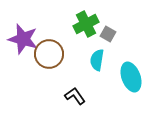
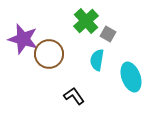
green cross: moved 3 px up; rotated 15 degrees counterclockwise
black L-shape: moved 1 px left
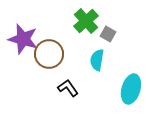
cyan ellipse: moved 12 px down; rotated 36 degrees clockwise
black L-shape: moved 6 px left, 8 px up
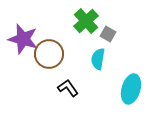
cyan semicircle: moved 1 px right, 1 px up
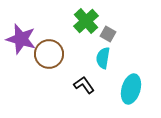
purple star: moved 2 px left
cyan semicircle: moved 5 px right, 1 px up
black L-shape: moved 16 px right, 3 px up
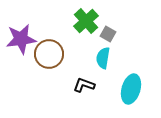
purple star: rotated 24 degrees counterclockwise
black L-shape: rotated 35 degrees counterclockwise
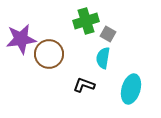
green cross: rotated 25 degrees clockwise
